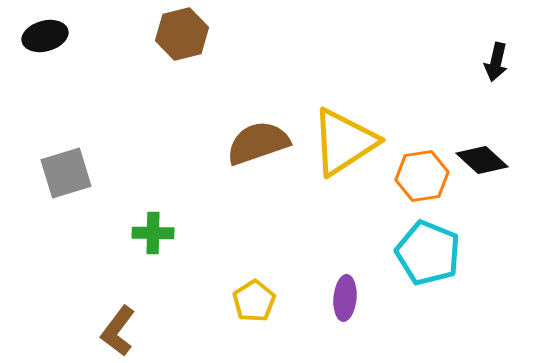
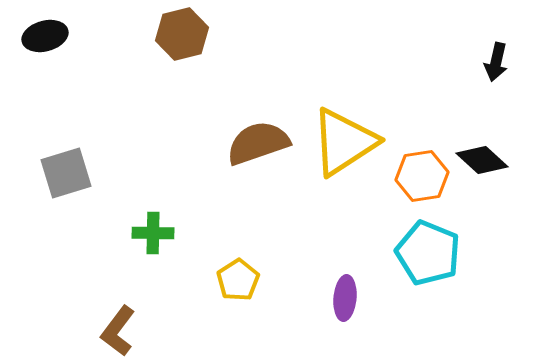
yellow pentagon: moved 16 px left, 21 px up
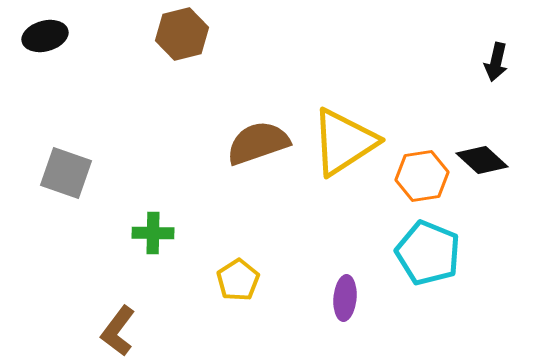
gray square: rotated 36 degrees clockwise
